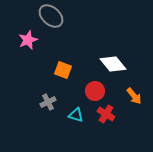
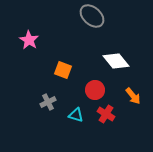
gray ellipse: moved 41 px right
pink star: moved 1 px right; rotated 18 degrees counterclockwise
white diamond: moved 3 px right, 3 px up
red circle: moved 1 px up
orange arrow: moved 1 px left
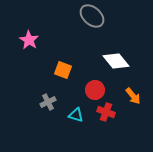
red cross: moved 2 px up; rotated 12 degrees counterclockwise
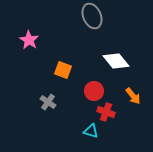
gray ellipse: rotated 25 degrees clockwise
red circle: moved 1 px left, 1 px down
gray cross: rotated 28 degrees counterclockwise
cyan triangle: moved 15 px right, 16 px down
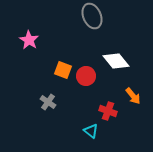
red circle: moved 8 px left, 15 px up
red cross: moved 2 px right, 1 px up
cyan triangle: rotated 21 degrees clockwise
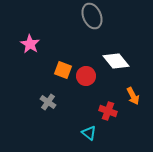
pink star: moved 1 px right, 4 px down
orange arrow: rotated 12 degrees clockwise
cyan triangle: moved 2 px left, 2 px down
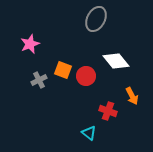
gray ellipse: moved 4 px right, 3 px down; rotated 50 degrees clockwise
pink star: rotated 18 degrees clockwise
orange arrow: moved 1 px left
gray cross: moved 9 px left, 22 px up; rotated 28 degrees clockwise
